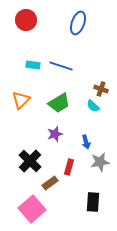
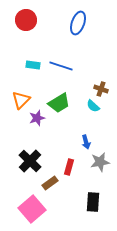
purple star: moved 18 px left, 16 px up
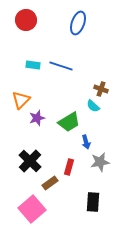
green trapezoid: moved 10 px right, 19 px down
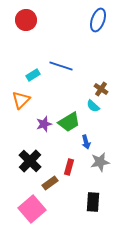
blue ellipse: moved 20 px right, 3 px up
cyan rectangle: moved 10 px down; rotated 40 degrees counterclockwise
brown cross: rotated 16 degrees clockwise
purple star: moved 7 px right, 6 px down
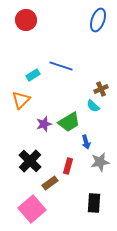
brown cross: rotated 32 degrees clockwise
red rectangle: moved 1 px left, 1 px up
black rectangle: moved 1 px right, 1 px down
